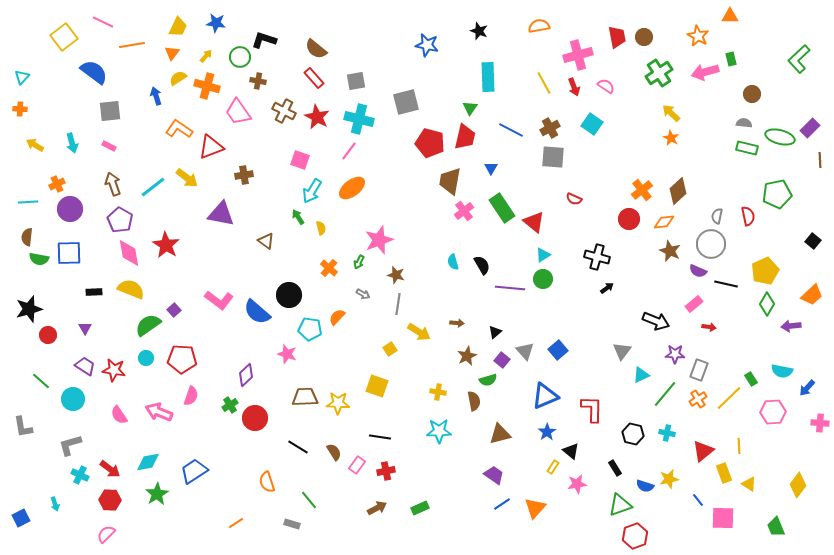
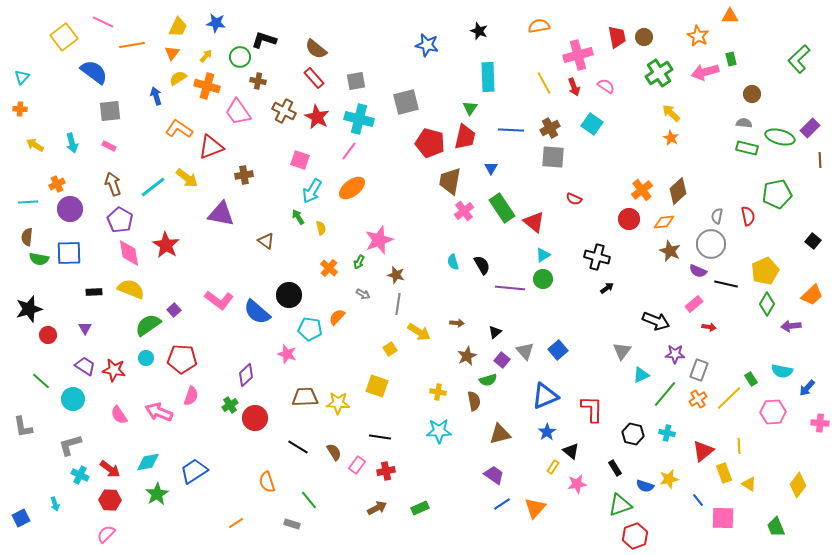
blue line at (511, 130): rotated 25 degrees counterclockwise
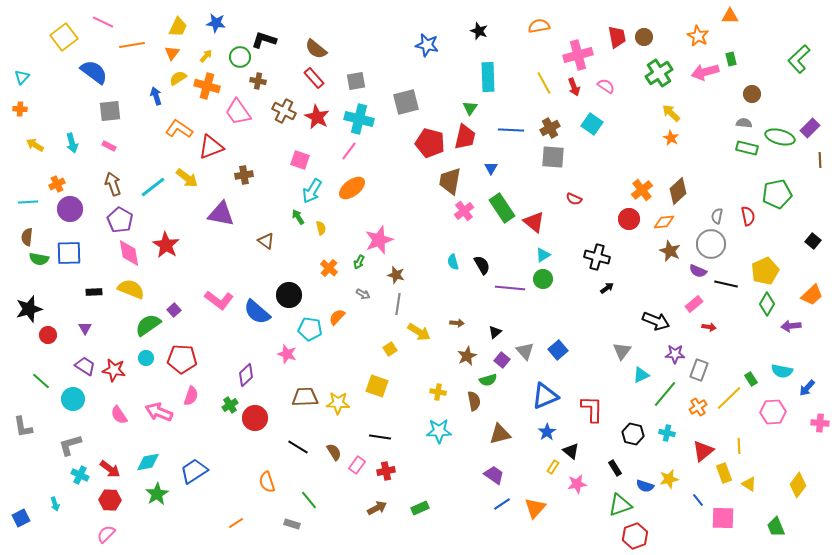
orange cross at (698, 399): moved 8 px down
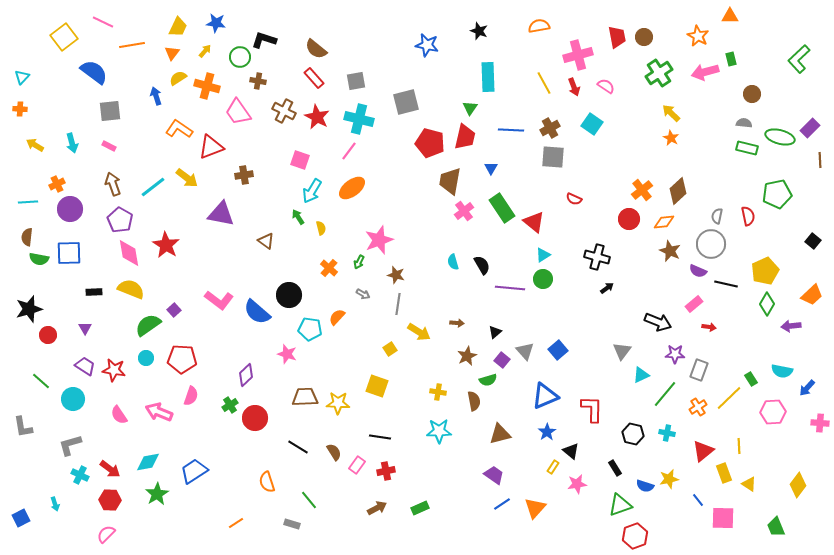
yellow arrow at (206, 56): moved 1 px left, 5 px up
black arrow at (656, 321): moved 2 px right, 1 px down
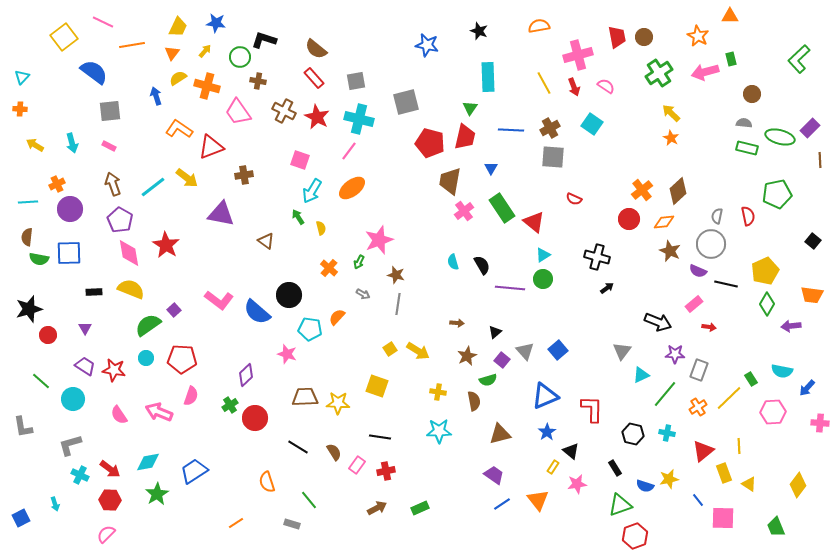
orange trapezoid at (812, 295): rotated 50 degrees clockwise
yellow arrow at (419, 332): moved 1 px left, 19 px down
orange triangle at (535, 508): moved 3 px right, 8 px up; rotated 20 degrees counterclockwise
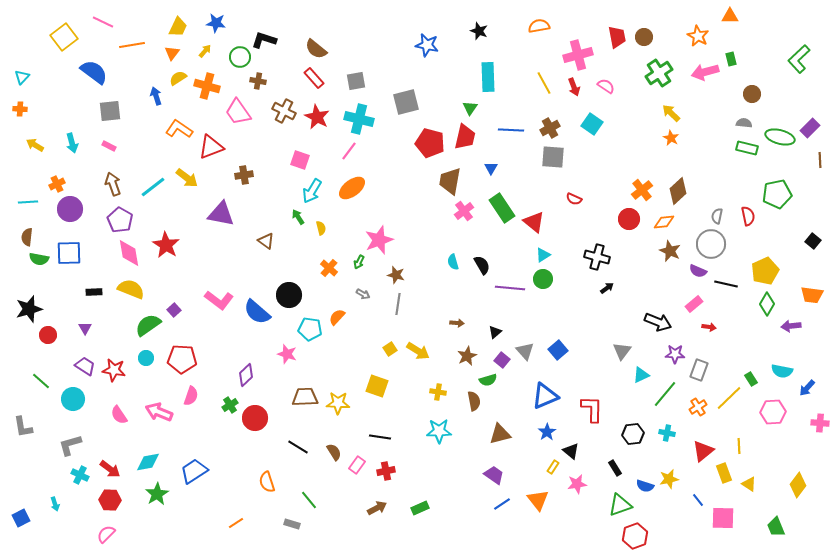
black hexagon at (633, 434): rotated 20 degrees counterclockwise
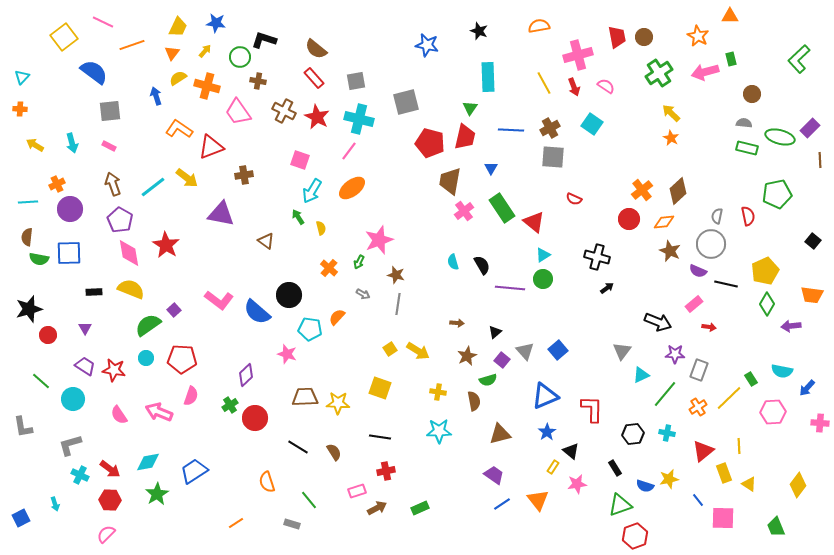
orange line at (132, 45): rotated 10 degrees counterclockwise
yellow square at (377, 386): moved 3 px right, 2 px down
pink rectangle at (357, 465): moved 26 px down; rotated 36 degrees clockwise
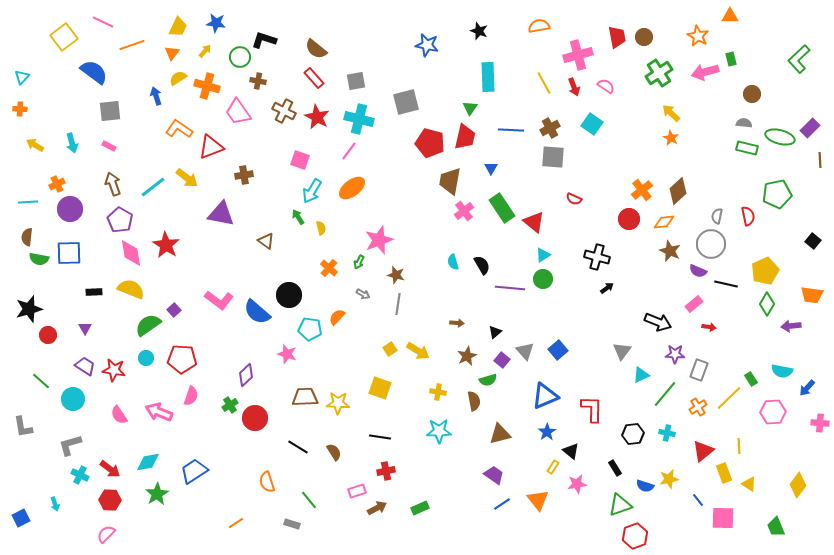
pink diamond at (129, 253): moved 2 px right
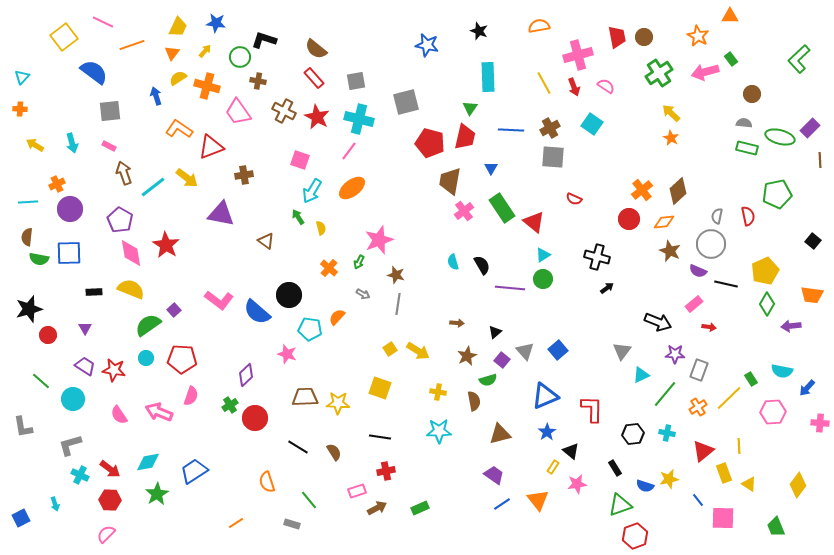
green rectangle at (731, 59): rotated 24 degrees counterclockwise
brown arrow at (113, 184): moved 11 px right, 11 px up
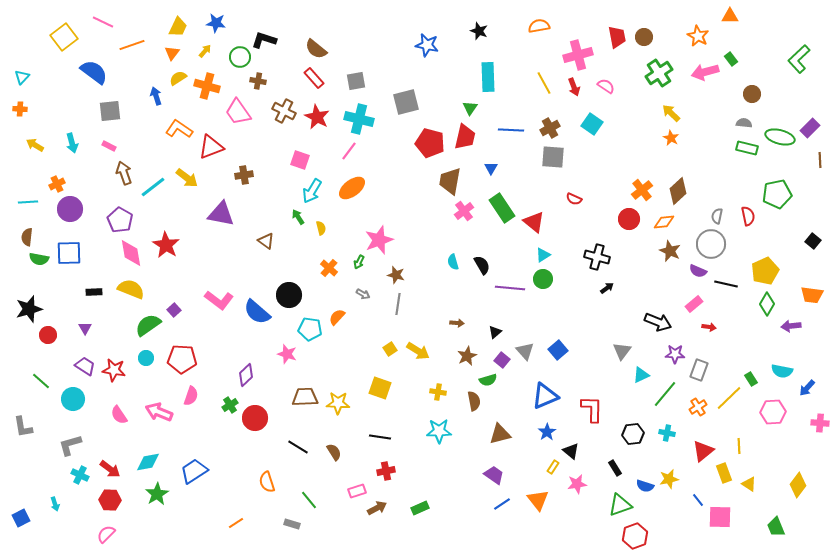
pink square at (723, 518): moved 3 px left, 1 px up
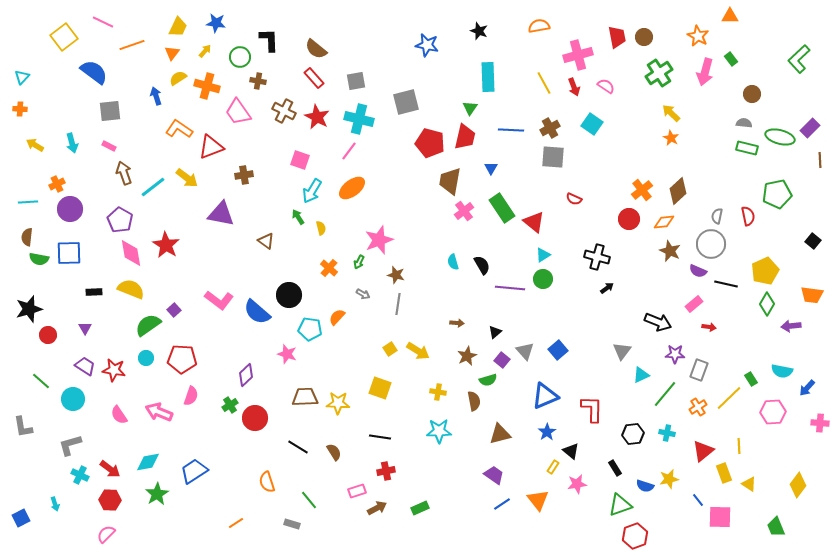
black L-shape at (264, 40): moved 5 px right; rotated 70 degrees clockwise
pink arrow at (705, 72): rotated 60 degrees counterclockwise
